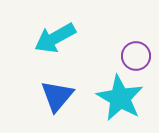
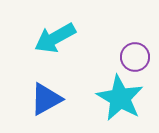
purple circle: moved 1 px left, 1 px down
blue triangle: moved 11 px left, 3 px down; rotated 21 degrees clockwise
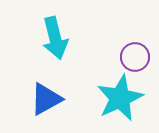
cyan arrow: rotated 75 degrees counterclockwise
cyan star: rotated 18 degrees clockwise
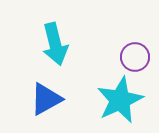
cyan arrow: moved 6 px down
cyan star: moved 2 px down
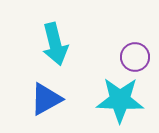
cyan star: rotated 27 degrees clockwise
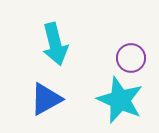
purple circle: moved 4 px left, 1 px down
cyan star: rotated 21 degrees clockwise
